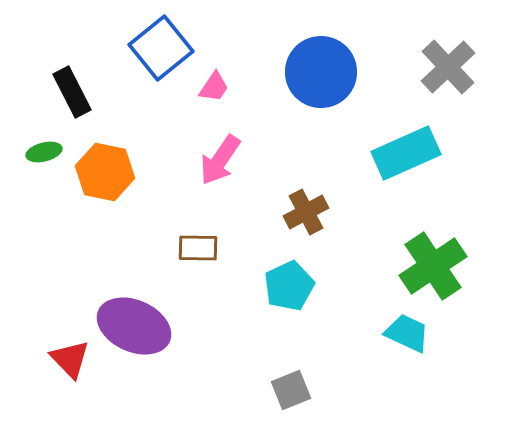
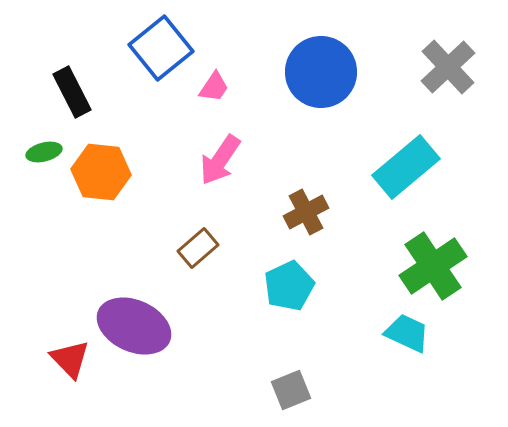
cyan rectangle: moved 14 px down; rotated 16 degrees counterclockwise
orange hexagon: moved 4 px left; rotated 6 degrees counterclockwise
brown rectangle: rotated 42 degrees counterclockwise
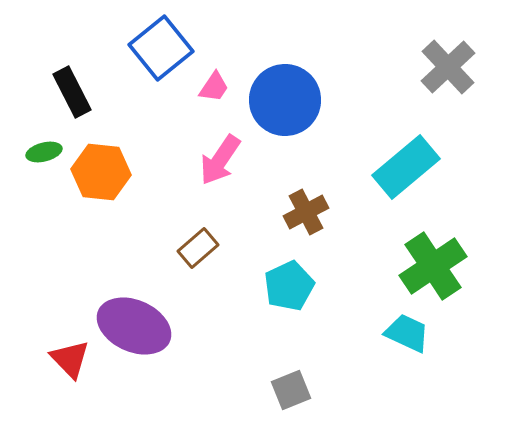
blue circle: moved 36 px left, 28 px down
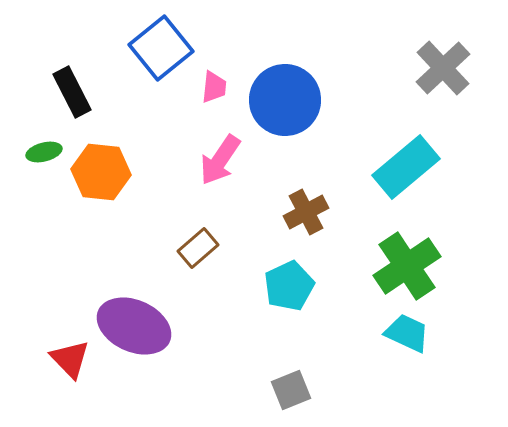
gray cross: moved 5 px left, 1 px down
pink trapezoid: rotated 28 degrees counterclockwise
green cross: moved 26 px left
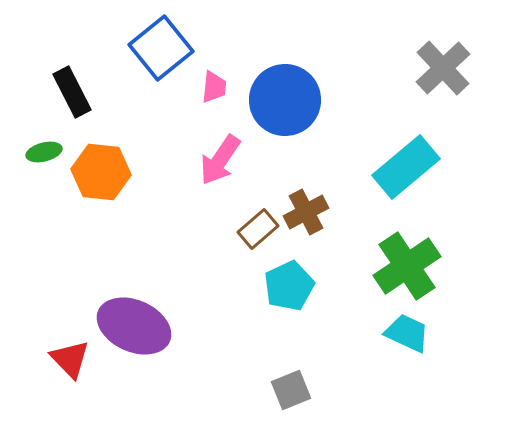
brown rectangle: moved 60 px right, 19 px up
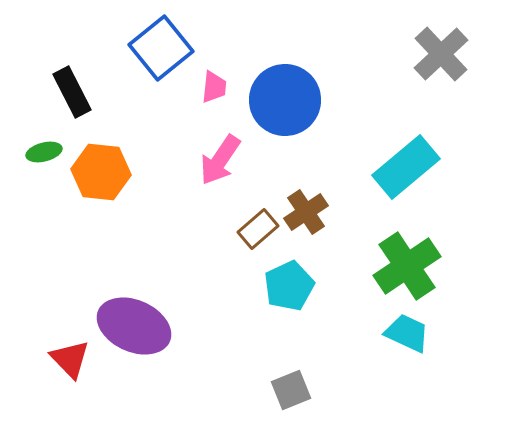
gray cross: moved 2 px left, 14 px up
brown cross: rotated 6 degrees counterclockwise
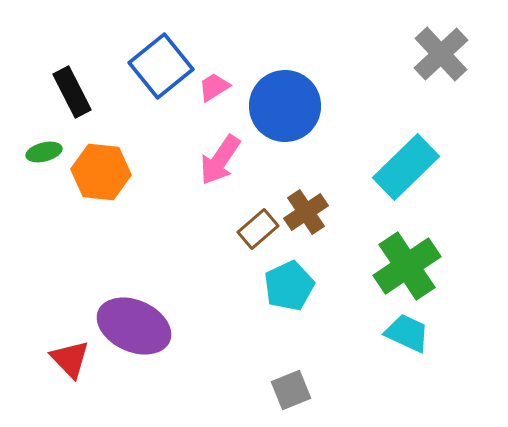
blue square: moved 18 px down
pink trapezoid: rotated 128 degrees counterclockwise
blue circle: moved 6 px down
cyan rectangle: rotated 4 degrees counterclockwise
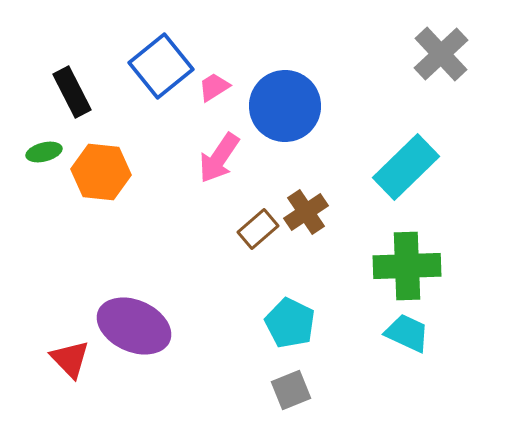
pink arrow: moved 1 px left, 2 px up
green cross: rotated 32 degrees clockwise
cyan pentagon: moved 1 px right, 37 px down; rotated 21 degrees counterclockwise
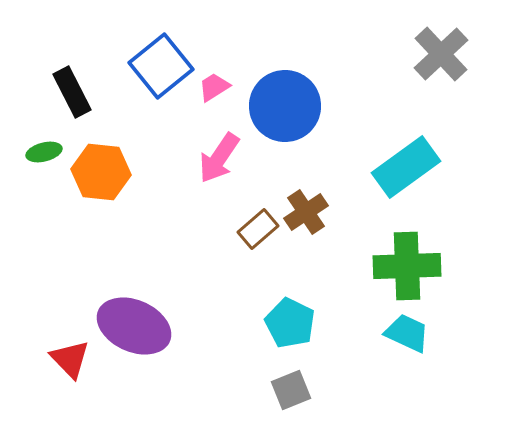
cyan rectangle: rotated 8 degrees clockwise
